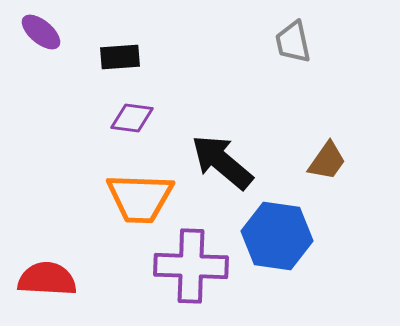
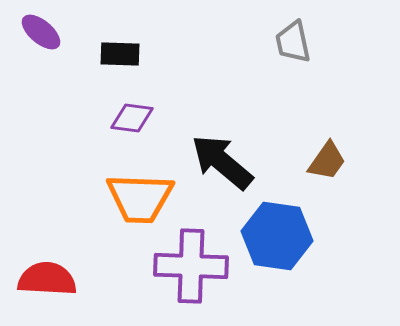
black rectangle: moved 3 px up; rotated 6 degrees clockwise
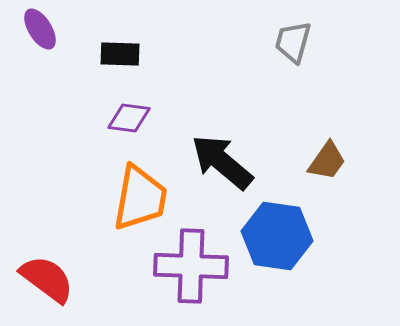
purple ellipse: moved 1 px left, 3 px up; rotated 18 degrees clockwise
gray trapezoid: rotated 27 degrees clockwise
purple diamond: moved 3 px left
orange trapezoid: rotated 82 degrees counterclockwise
red semicircle: rotated 34 degrees clockwise
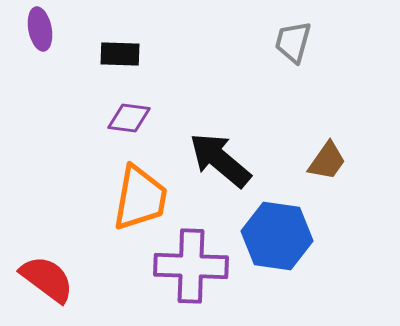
purple ellipse: rotated 21 degrees clockwise
black arrow: moved 2 px left, 2 px up
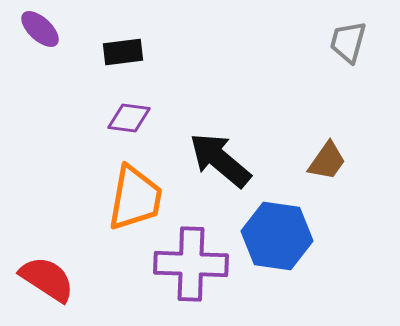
purple ellipse: rotated 36 degrees counterclockwise
gray trapezoid: moved 55 px right
black rectangle: moved 3 px right, 2 px up; rotated 9 degrees counterclockwise
orange trapezoid: moved 5 px left
purple cross: moved 2 px up
red semicircle: rotated 4 degrees counterclockwise
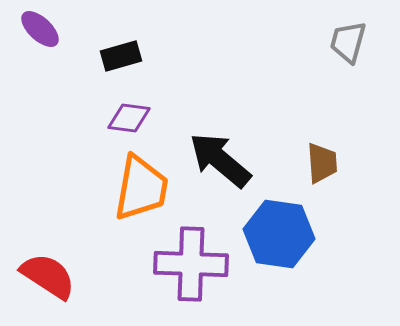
black rectangle: moved 2 px left, 4 px down; rotated 9 degrees counterclockwise
brown trapezoid: moved 5 px left, 2 px down; rotated 39 degrees counterclockwise
orange trapezoid: moved 6 px right, 10 px up
blue hexagon: moved 2 px right, 2 px up
red semicircle: moved 1 px right, 3 px up
